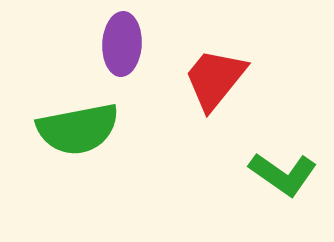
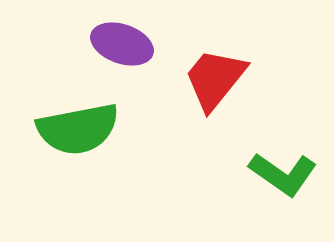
purple ellipse: rotated 74 degrees counterclockwise
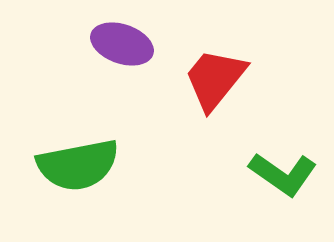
green semicircle: moved 36 px down
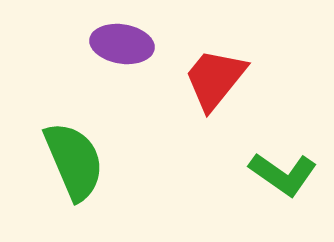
purple ellipse: rotated 10 degrees counterclockwise
green semicircle: moved 4 px left, 4 px up; rotated 102 degrees counterclockwise
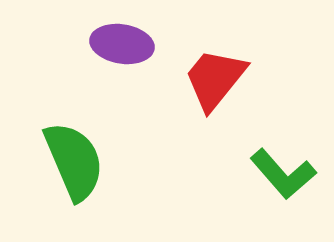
green L-shape: rotated 14 degrees clockwise
